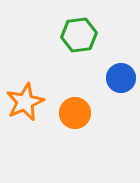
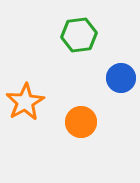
orange star: rotated 6 degrees counterclockwise
orange circle: moved 6 px right, 9 px down
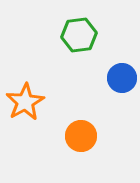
blue circle: moved 1 px right
orange circle: moved 14 px down
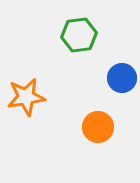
orange star: moved 1 px right, 5 px up; rotated 21 degrees clockwise
orange circle: moved 17 px right, 9 px up
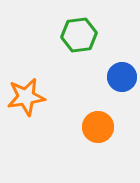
blue circle: moved 1 px up
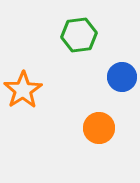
orange star: moved 3 px left, 7 px up; rotated 24 degrees counterclockwise
orange circle: moved 1 px right, 1 px down
